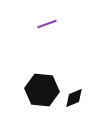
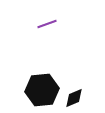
black hexagon: rotated 12 degrees counterclockwise
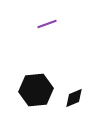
black hexagon: moved 6 px left
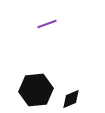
black diamond: moved 3 px left, 1 px down
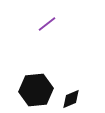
purple line: rotated 18 degrees counterclockwise
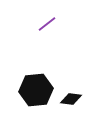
black diamond: rotated 30 degrees clockwise
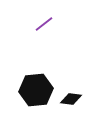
purple line: moved 3 px left
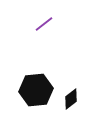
black diamond: rotated 45 degrees counterclockwise
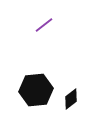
purple line: moved 1 px down
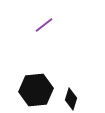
black diamond: rotated 35 degrees counterclockwise
